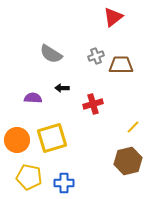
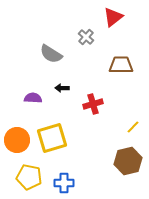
gray cross: moved 10 px left, 19 px up; rotated 28 degrees counterclockwise
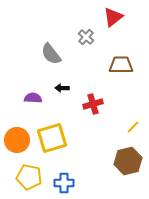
gray semicircle: rotated 20 degrees clockwise
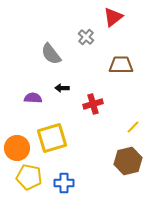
orange circle: moved 8 px down
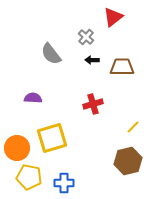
brown trapezoid: moved 1 px right, 2 px down
black arrow: moved 30 px right, 28 px up
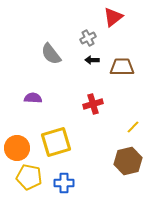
gray cross: moved 2 px right, 1 px down; rotated 21 degrees clockwise
yellow square: moved 4 px right, 4 px down
